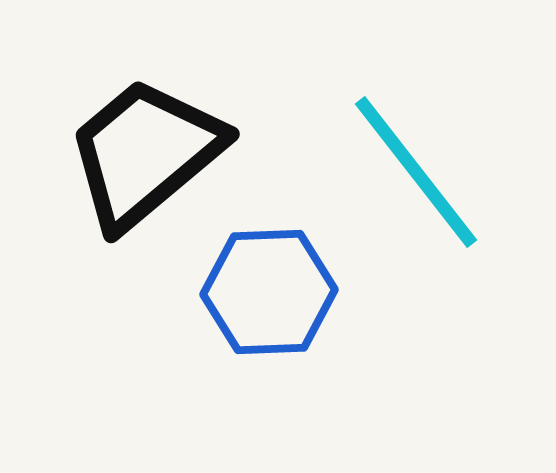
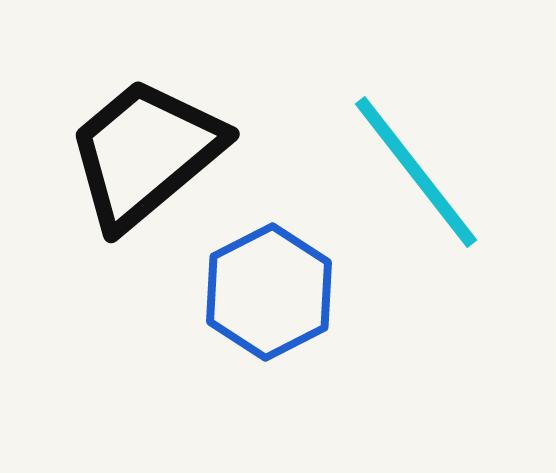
blue hexagon: rotated 25 degrees counterclockwise
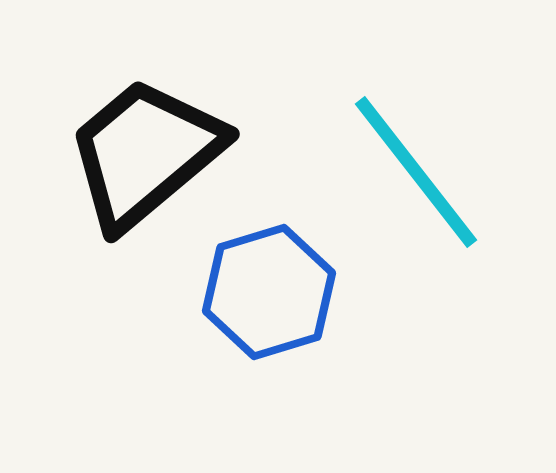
blue hexagon: rotated 10 degrees clockwise
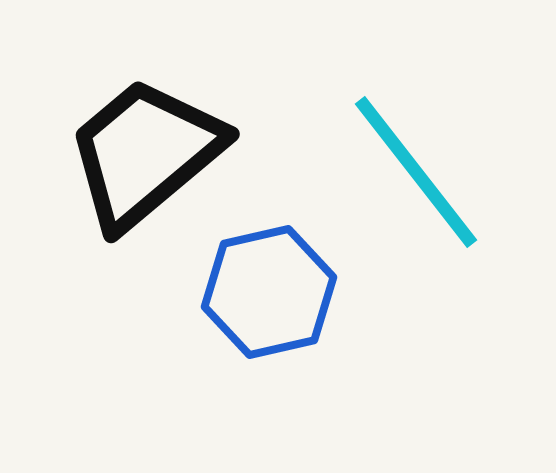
blue hexagon: rotated 4 degrees clockwise
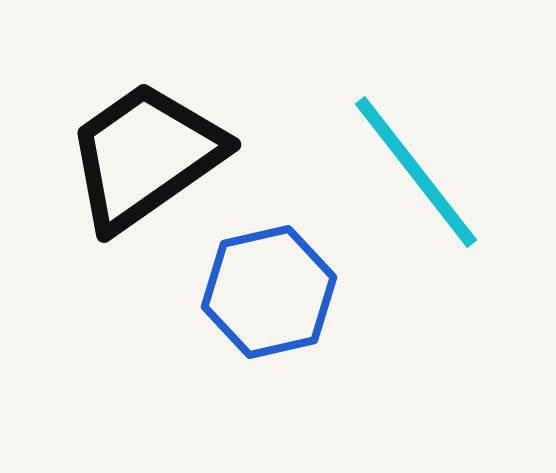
black trapezoid: moved 3 px down; rotated 5 degrees clockwise
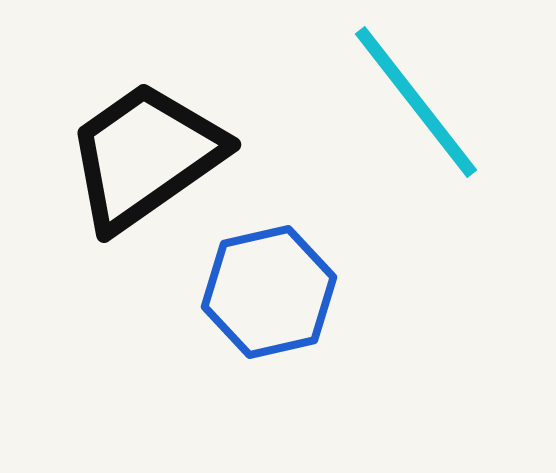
cyan line: moved 70 px up
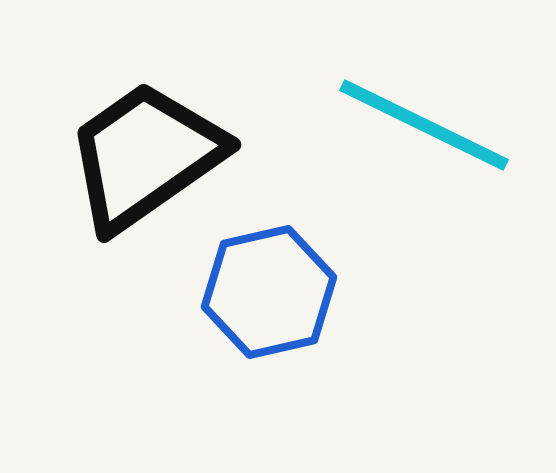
cyan line: moved 8 px right, 23 px down; rotated 26 degrees counterclockwise
